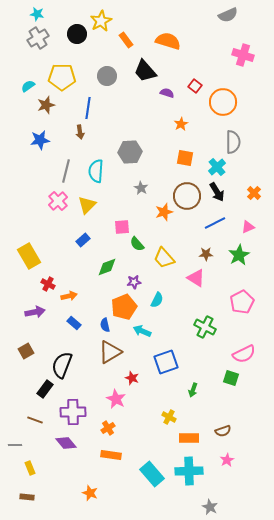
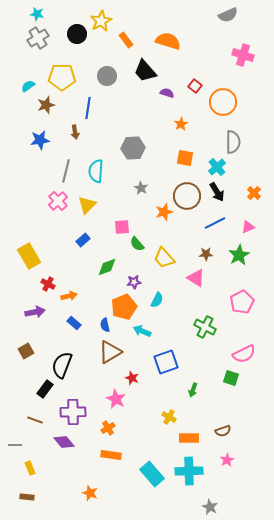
brown arrow at (80, 132): moved 5 px left
gray hexagon at (130, 152): moved 3 px right, 4 px up
purple diamond at (66, 443): moved 2 px left, 1 px up
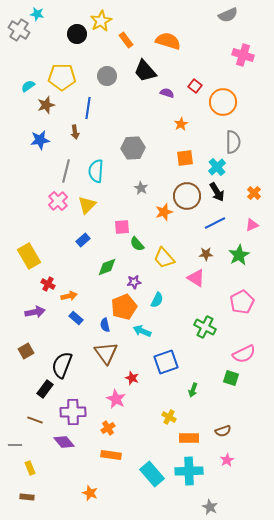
gray cross at (38, 38): moved 19 px left, 8 px up; rotated 25 degrees counterclockwise
orange square at (185, 158): rotated 18 degrees counterclockwise
pink triangle at (248, 227): moved 4 px right, 2 px up
blue rectangle at (74, 323): moved 2 px right, 5 px up
brown triangle at (110, 352): moved 4 px left, 1 px down; rotated 35 degrees counterclockwise
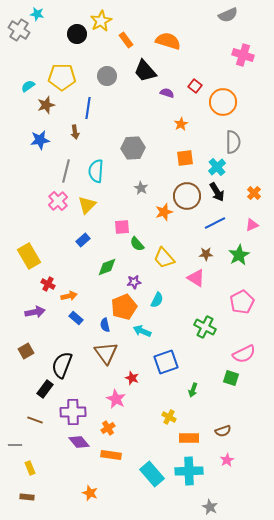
purple diamond at (64, 442): moved 15 px right
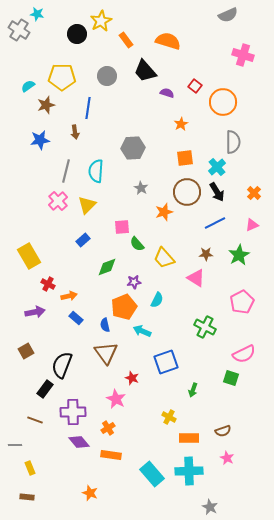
brown circle at (187, 196): moved 4 px up
pink star at (227, 460): moved 2 px up; rotated 16 degrees counterclockwise
